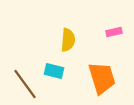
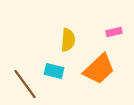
orange trapezoid: moved 3 px left, 9 px up; rotated 64 degrees clockwise
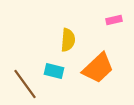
pink rectangle: moved 12 px up
orange trapezoid: moved 1 px left, 1 px up
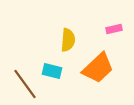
pink rectangle: moved 9 px down
cyan rectangle: moved 2 px left
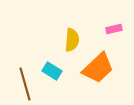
yellow semicircle: moved 4 px right
cyan rectangle: rotated 18 degrees clockwise
brown line: rotated 20 degrees clockwise
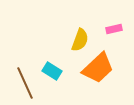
yellow semicircle: moved 8 px right; rotated 15 degrees clockwise
brown line: moved 1 px up; rotated 8 degrees counterclockwise
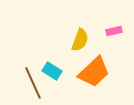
pink rectangle: moved 2 px down
orange trapezoid: moved 4 px left, 4 px down
brown line: moved 8 px right
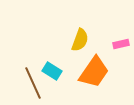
pink rectangle: moved 7 px right, 13 px down
orange trapezoid: rotated 12 degrees counterclockwise
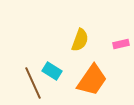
orange trapezoid: moved 2 px left, 8 px down
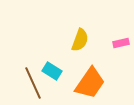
pink rectangle: moved 1 px up
orange trapezoid: moved 2 px left, 3 px down
